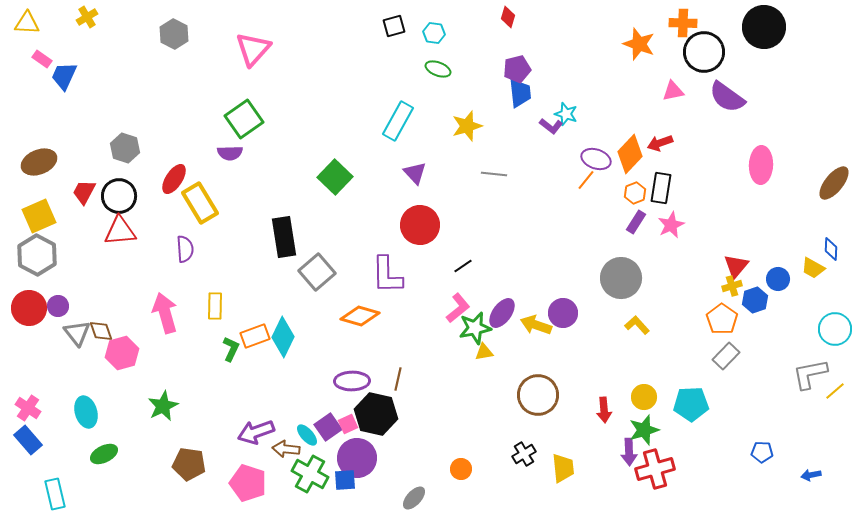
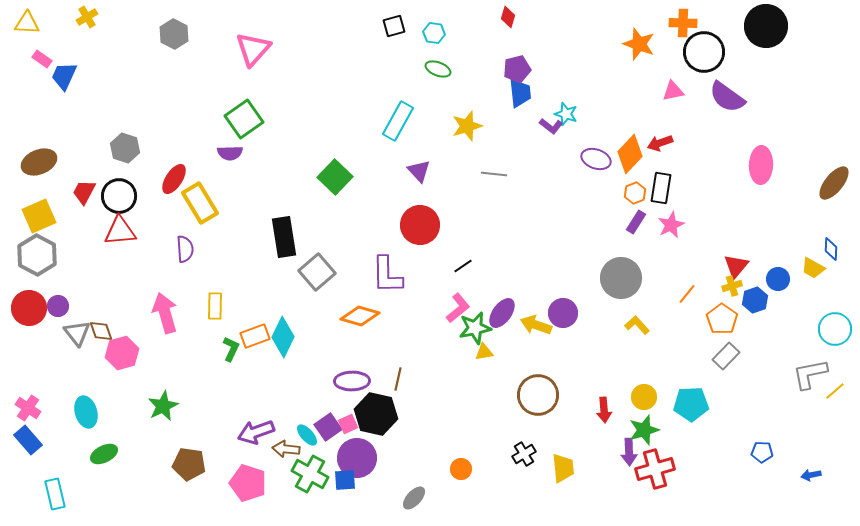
black circle at (764, 27): moved 2 px right, 1 px up
purple triangle at (415, 173): moved 4 px right, 2 px up
orange line at (586, 180): moved 101 px right, 114 px down
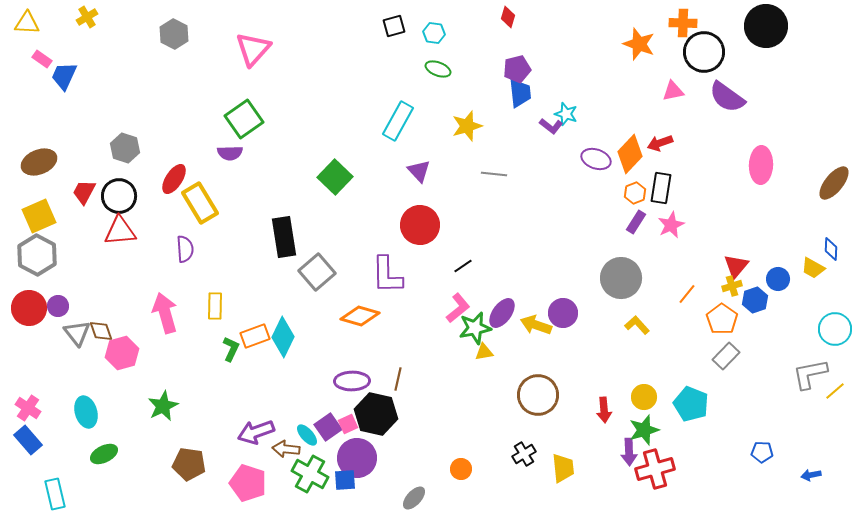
cyan pentagon at (691, 404): rotated 24 degrees clockwise
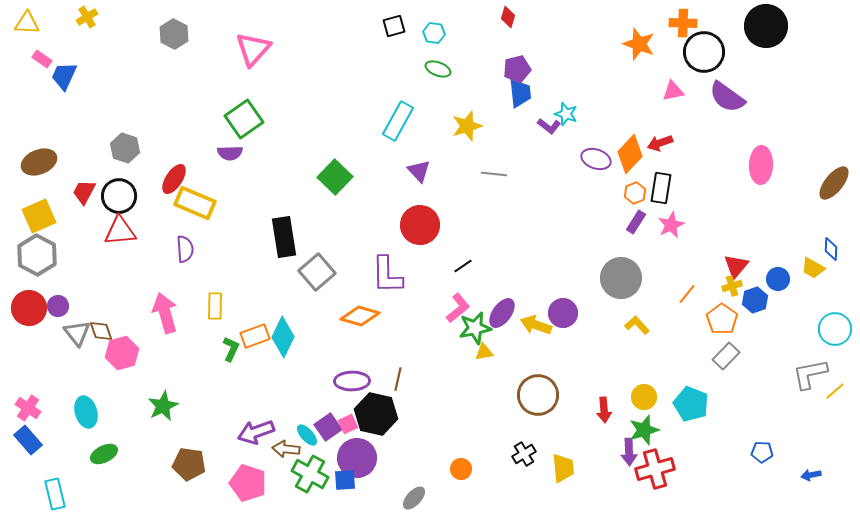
purple L-shape at (551, 126): moved 2 px left
yellow rectangle at (200, 203): moved 5 px left; rotated 36 degrees counterclockwise
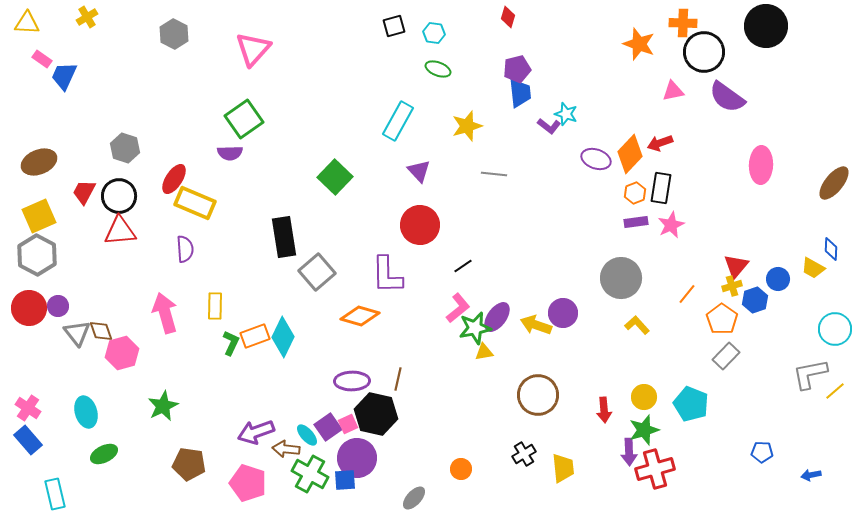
purple rectangle at (636, 222): rotated 50 degrees clockwise
purple ellipse at (502, 313): moved 5 px left, 4 px down
green L-shape at (231, 349): moved 6 px up
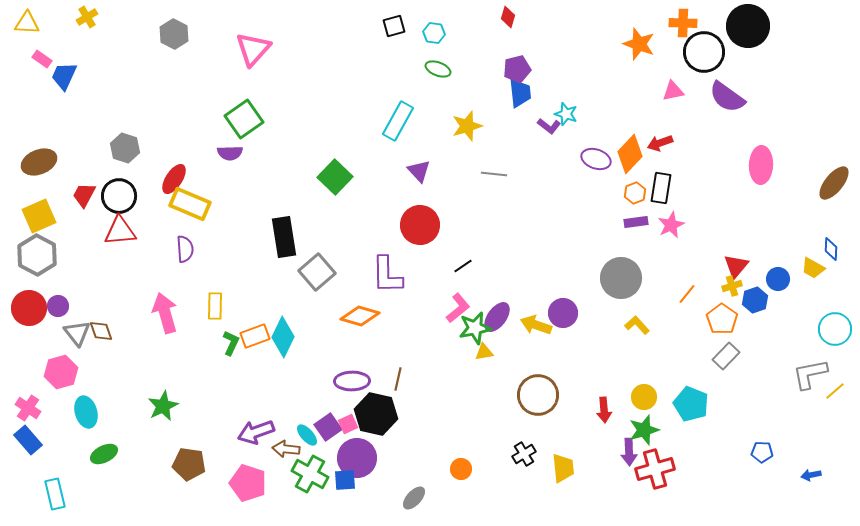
black circle at (766, 26): moved 18 px left
red trapezoid at (84, 192): moved 3 px down
yellow rectangle at (195, 203): moved 5 px left, 1 px down
pink hexagon at (122, 353): moved 61 px left, 19 px down
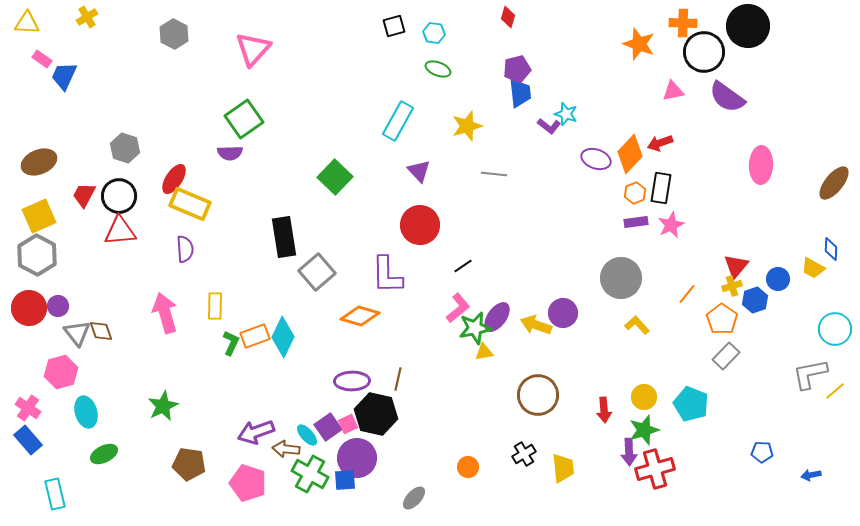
orange circle at (461, 469): moved 7 px right, 2 px up
